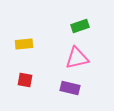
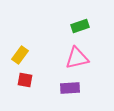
yellow rectangle: moved 4 px left, 11 px down; rotated 48 degrees counterclockwise
purple rectangle: rotated 18 degrees counterclockwise
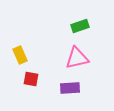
yellow rectangle: rotated 60 degrees counterclockwise
red square: moved 6 px right, 1 px up
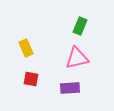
green rectangle: rotated 48 degrees counterclockwise
yellow rectangle: moved 6 px right, 7 px up
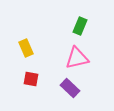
purple rectangle: rotated 48 degrees clockwise
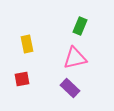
yellow rectangle: moved 1 px right, 4 px up; rotated 12 degrees clockwise
pink triangle: moved 2 px left
red square: moved 9 px left; rotated 21 degrees counterclockwise
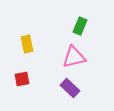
pink triangle: moved 1 px left, 1 px up
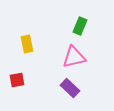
red square: moved 5 px left, 1 px down
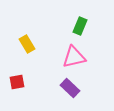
yellow rectangle: rotated 18 degrees counterclockwise
red square: moved 2 px down
